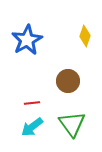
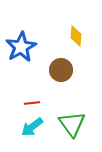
yellow diamond: moved 9 px left; rotated 15 degrees counterclockwise
blue star: moved 6 px left, 7 px down
brown circle: moved 7 px left, 11 px up
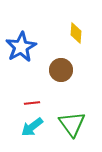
yellow diamond: moved 3 px up
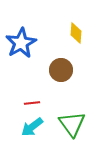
blue star: moved 4 px up
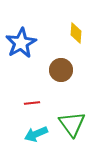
cyan arrow: moved 4 px right, 7 px down; rotated 15 degrees clockwise
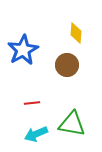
blue star: moved 2 px right, 7 px down
brown circle: moved 6 px right, 5 px up
green triangle: rotated 44 degrees counterclockwise
